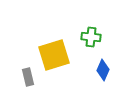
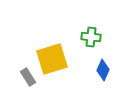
yellow square: moved 2 px left, 4 px down
gray rectangle: rotated 18 degrees counterclockwise
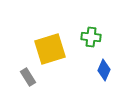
yellow square: moved 2 px left, 10 px up
blue diamond: moved 1 px right
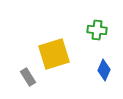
green cross: moved 6 px right, 7 px up
yellow square: moved 4 px right, 5 px down
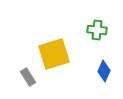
blue diamond: moved 1 px down
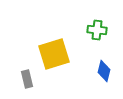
blue diamond: rotated 10 degrees counterclockwise
gray rectangle: moved 1 px left, 2 px down; rotated 18 degrees clockwise
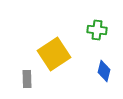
yellow square: rotated 16 degrees counterclockwise
gray rectangle: rotated 12 degrees clockwise
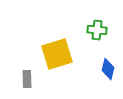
yellow square: moved 3 px right; rotated 16 degrees clockwise
blue diamond: moved 4 px right, 2 px up
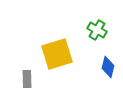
green cross: rotated 24 degrees clockwise
blue diamond: moved 2 px up
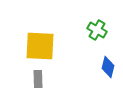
yellow square: moved 17 px left, 8 px up; rotated 20 degrees clockwise
gray rectangle: moved 11 px right
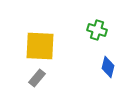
green cross: rotated 12 degrees counterclockwise
gray rectangle: moved 1 px left, 1 px up; rotated 42 degrees clockwise
